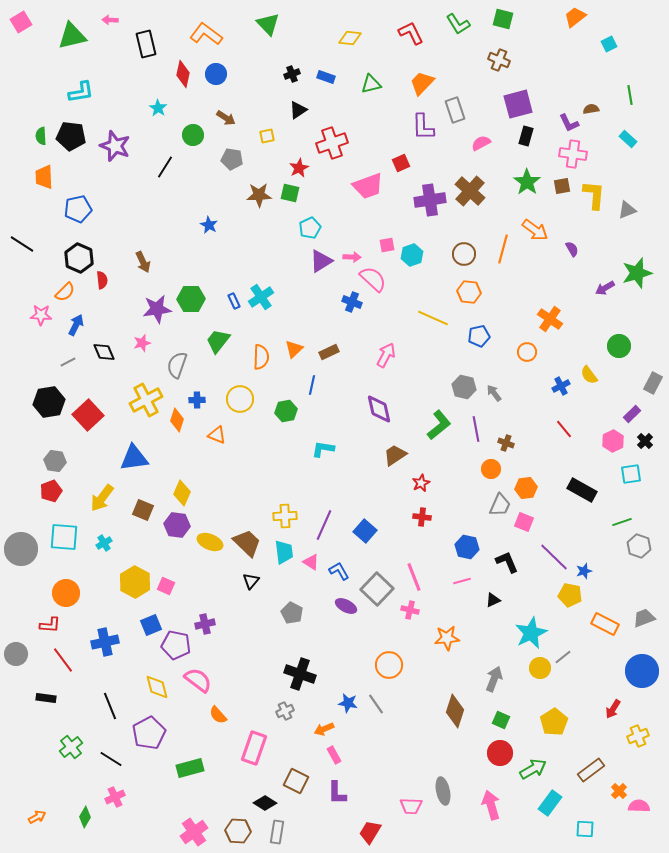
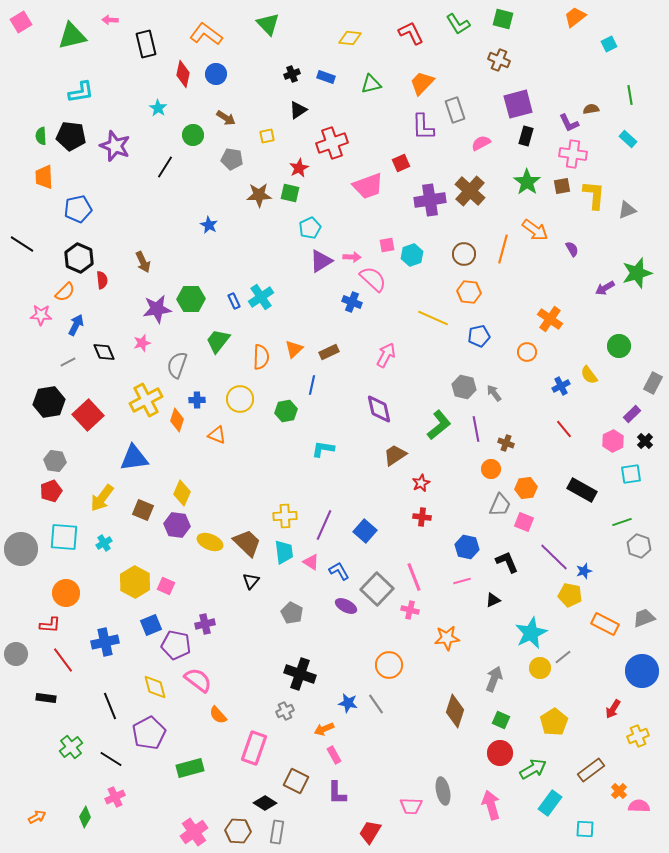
yellow diamond at (157, 687): moved 2 px left
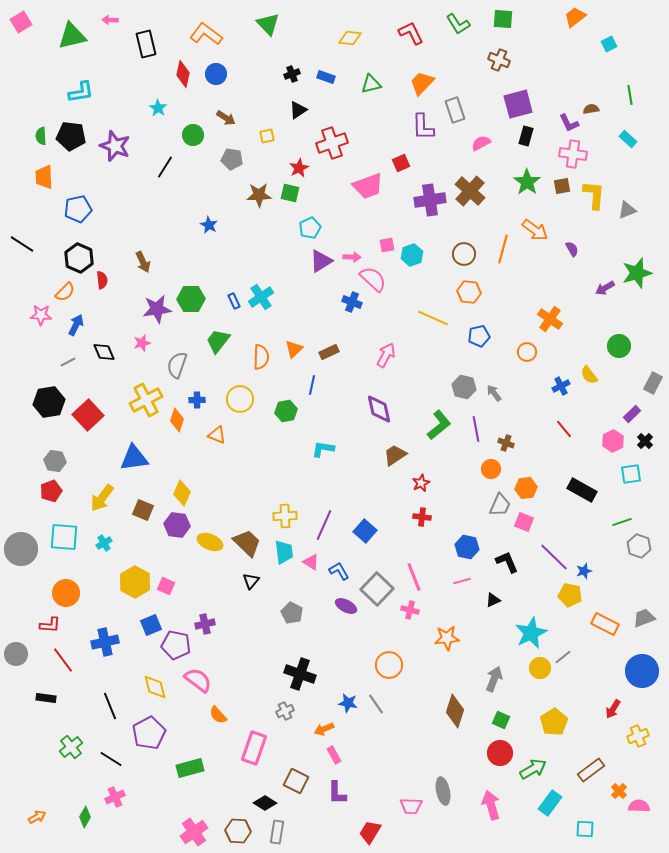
green square at (503, 19): rotated 10 degrees counterclockwise
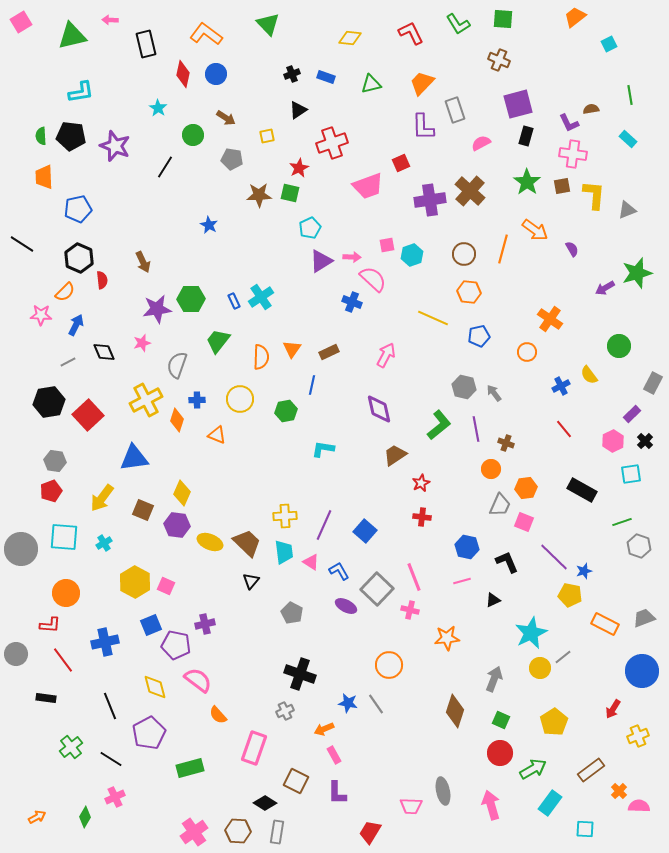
orange triangle at (294, 349): moved 2 px left; rotated 12 degrees counterclockwise
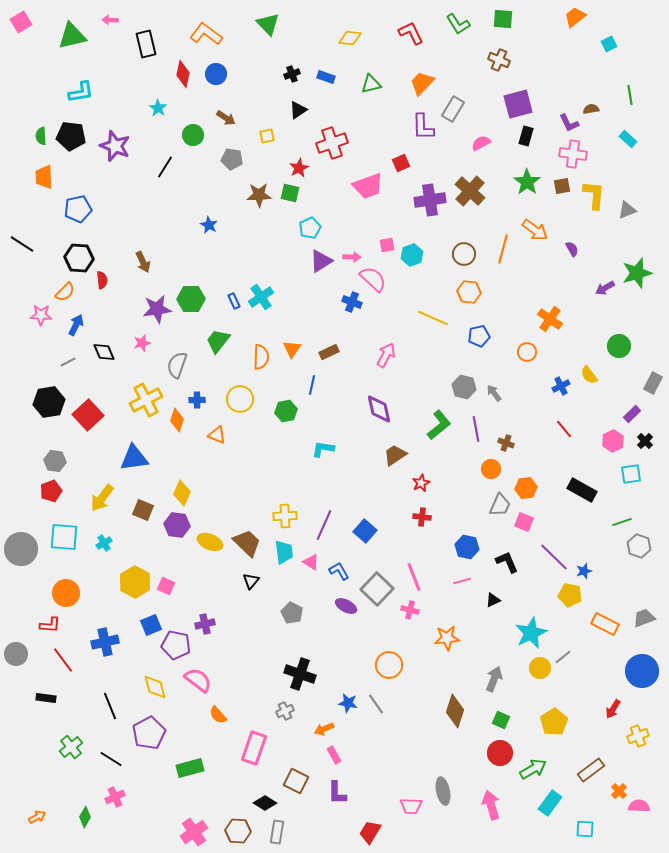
gray rectangle at (455, 110): moved 2 px left, 1 px up; rotated 50 degrees clockwise
black hexagon at (79, 258): rotated 20 degrees counterclockwise
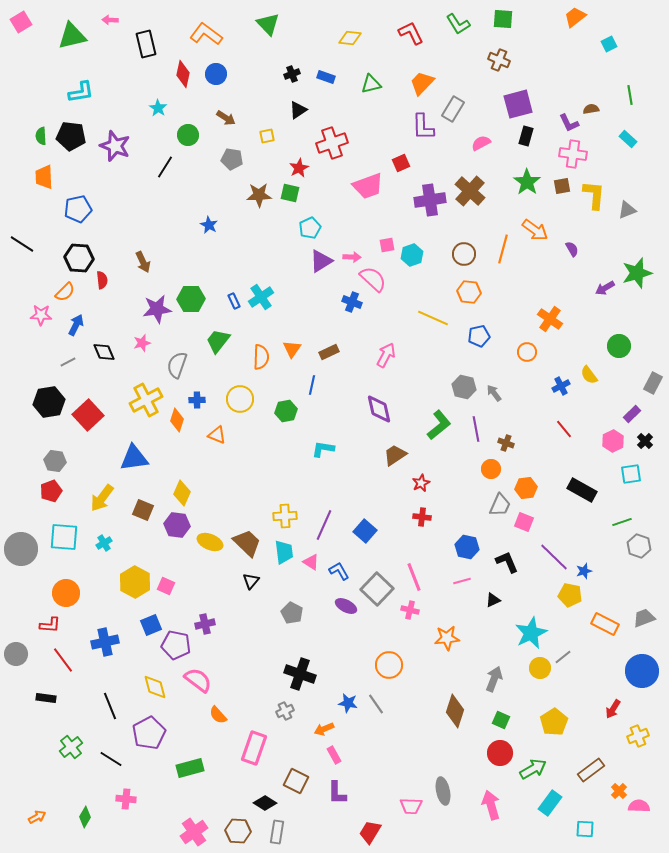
green circle at (193, 135): moved 5 px left
pink cross at (115, 797): moved 11 px right, 2 px down; rotated 30 degrees clockwise
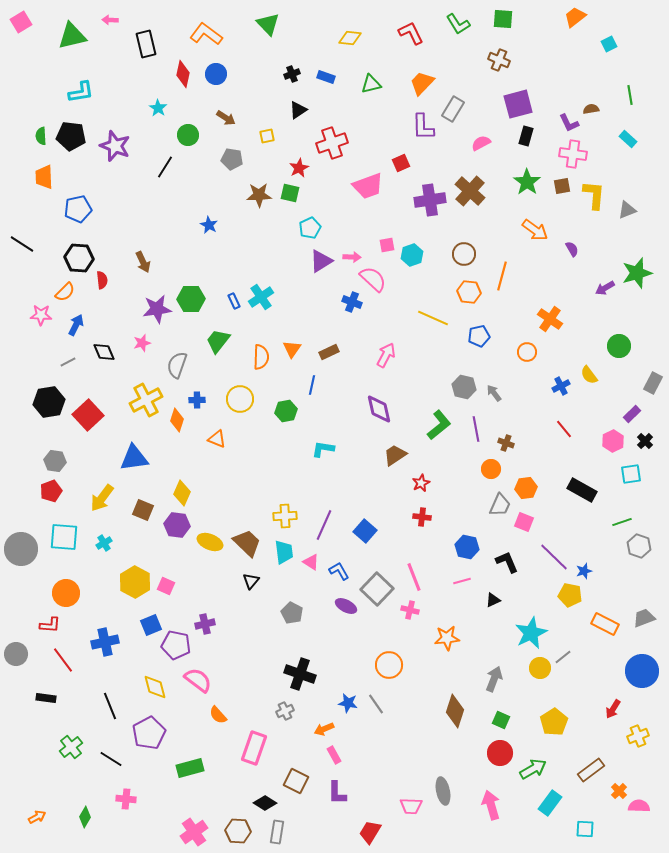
orange line at (503, 249): moved 1 px left, 27 px down
orange triangle at (217, 435): moved 4 px down
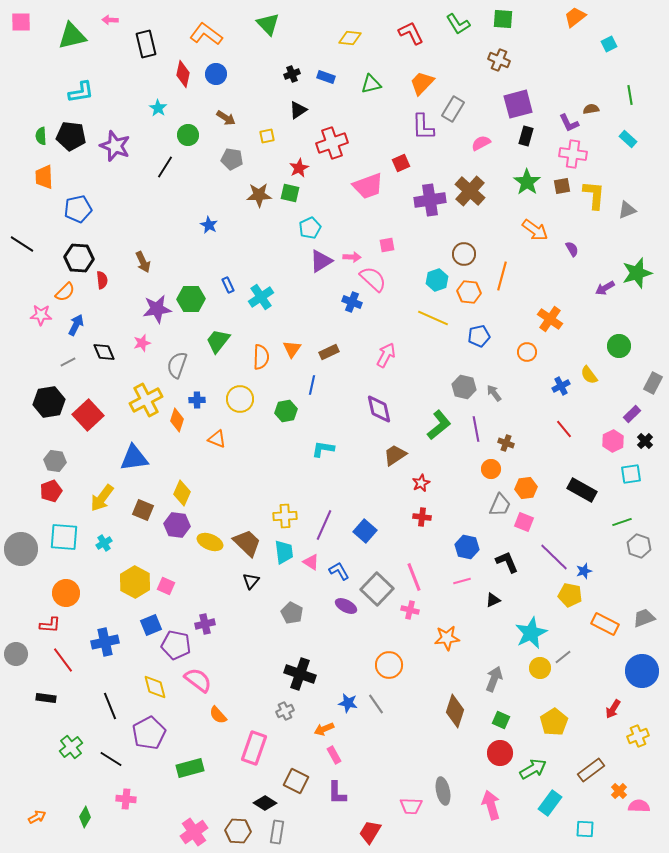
pink square at (21, 22): rotated 30 degrees clockwise
cyan hexagon at (412, 255): moved 25 px right, 25 px down
blue rectangle at (234, 301): moved 6 px left, 16 px up
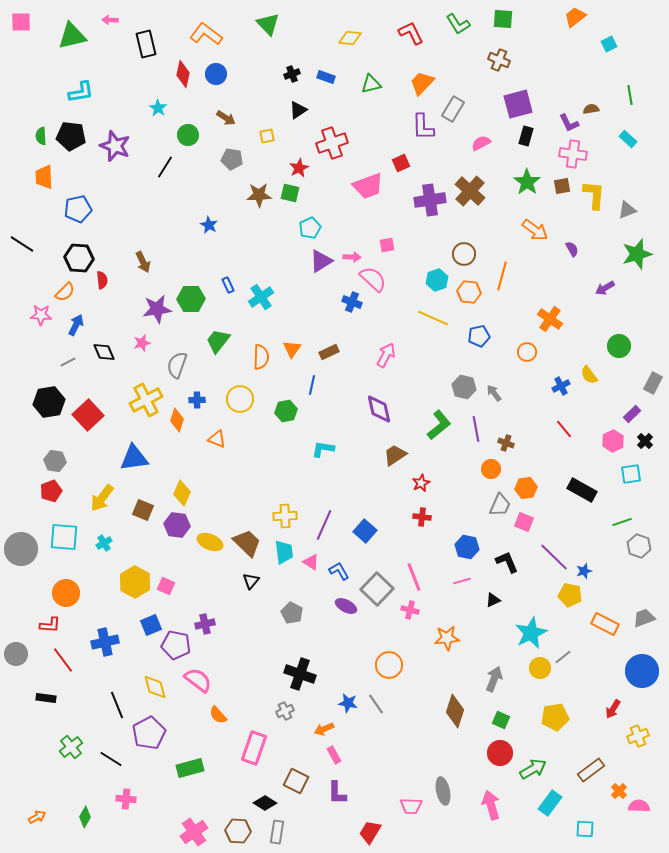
green star at (637, 273): moved 19 px up
black line at (110, 706): moved 7 px right, 1 px up
yellow pentagon at (554, 722): moved 1 px right, 5 px up; rotated 24 degrees clockwise
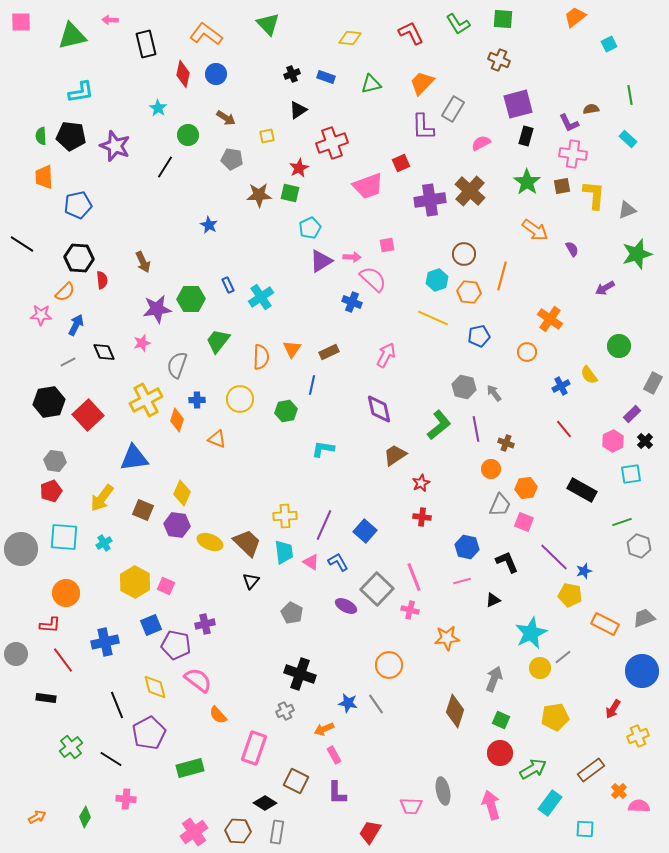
blue pentagon at (78, 209): moved 4 px up
blue L-shape at (339, 571): moved 1 px left, 9 px up
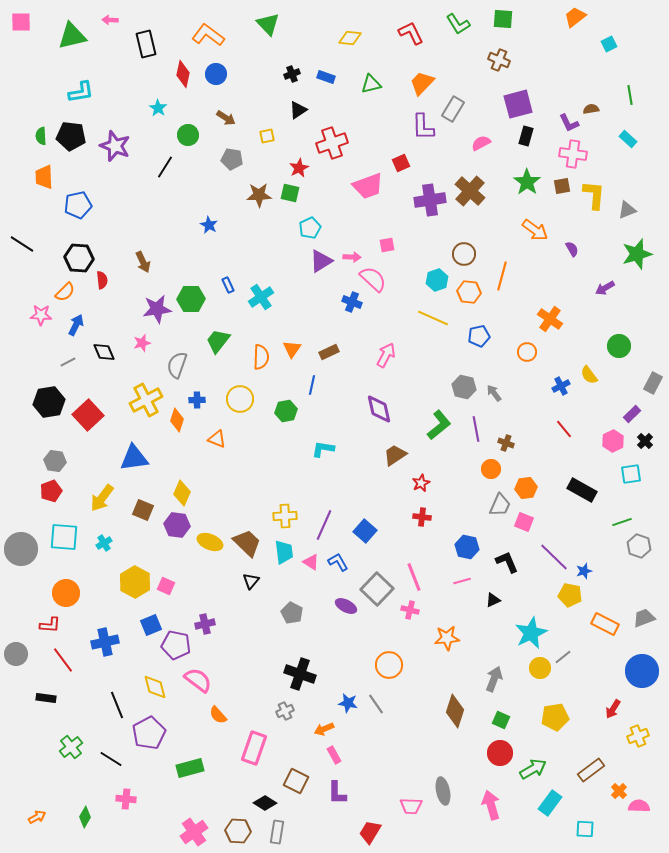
orange L-shape at (206, 34): moved 2 px right, 1 px down
